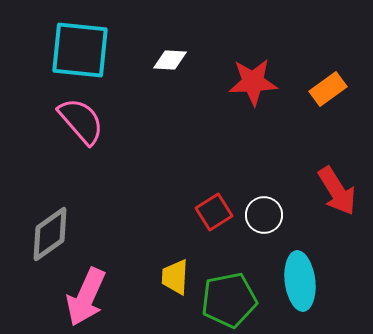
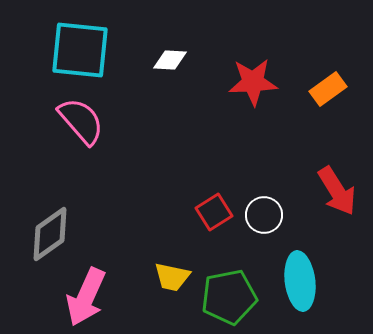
yellow trapezoid: moved 3 px left; rotated 81 degrees counterclockwise
green pentagon: moved 3 px up
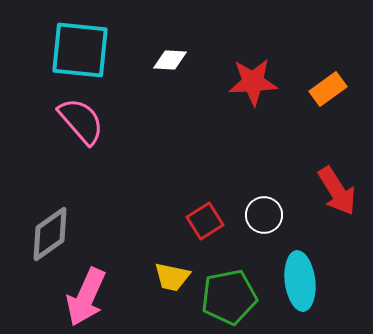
red square: moved 9 px left, 9 px down
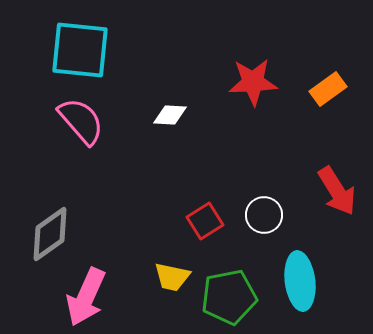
white diamond: moved 55 px down
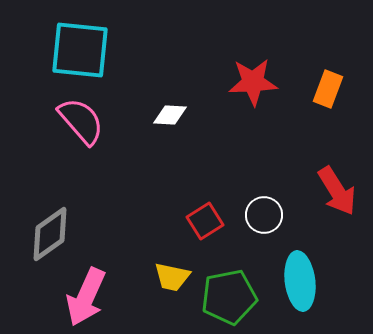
orange rectangle: rotated 33 degrees counterclockwise
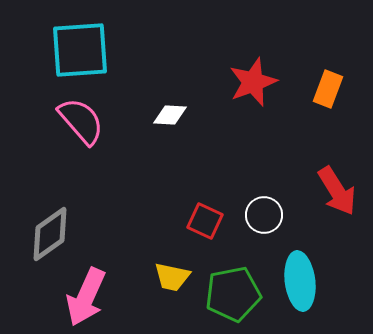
cyan square: rotated 10 degrees counterclockwise
red star: rotated 18 degrees counterclockwise
red square: rotated 33 degrees counterclockwise
green pentagon: moved 4 px right, 3 px up
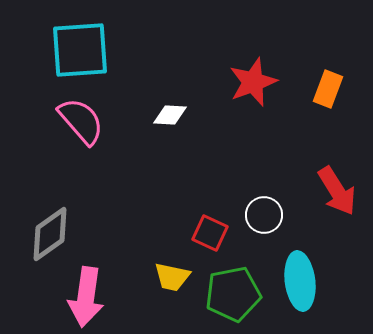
red square: moved 5 px right, 12 px down
pink arrow: rotated 16 degrees counterclockwise
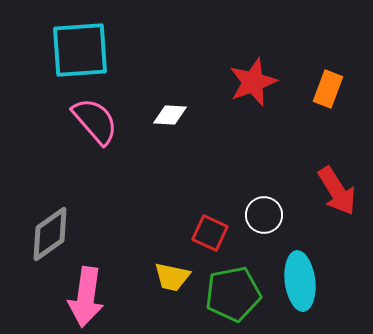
pink semicircle: moved 14 px right
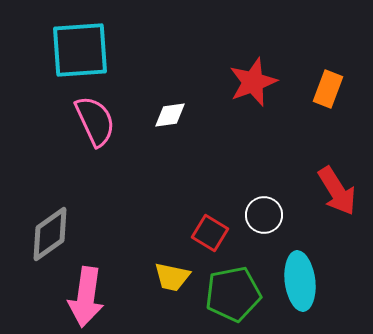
white diamond: rotated 12 degrees counterclockwise
pink semicircle: rotated 16 degrees clockwise
red square: rotated 6 degrees clockwise
